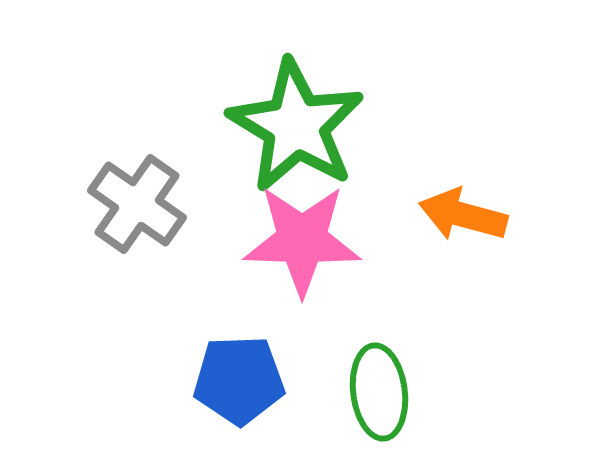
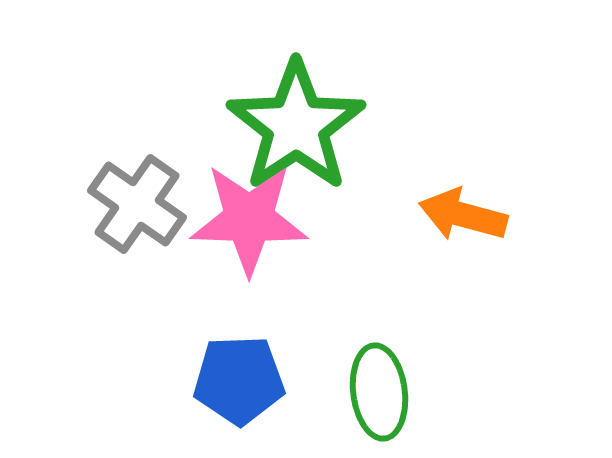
green star: rotated 7 degrees clockwise
pink star: moved 53 px left, 21 px up
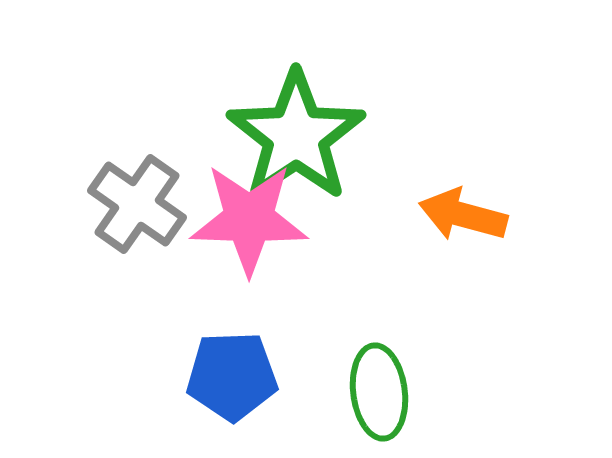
green star: moved 10 px down
blue pentagon: moved 7 px left, 4 px up
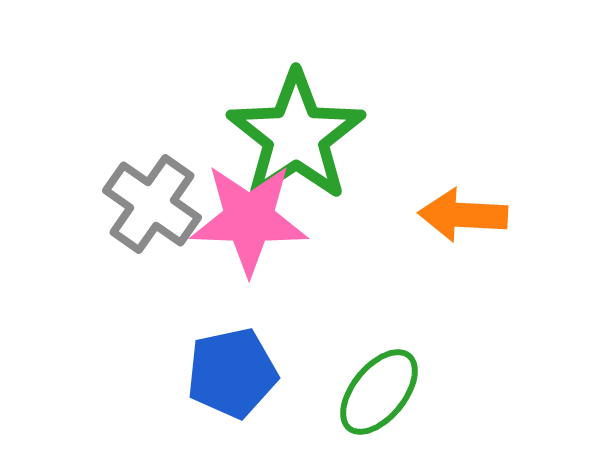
gray cross: moved 15 px right
orange arrow: rotated 12 degrees counterclockwise
blue pentagon: moved 3 px up; rotated 10 degrees counterclockwise
green ellipse: rotated 46 degrees clockwise
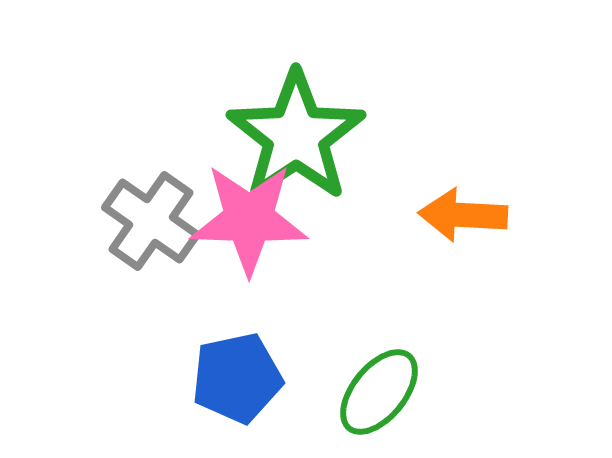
gray cross: moved 1 px left, 17 px down
blue pentagon: moved 5 px right, 5 px down
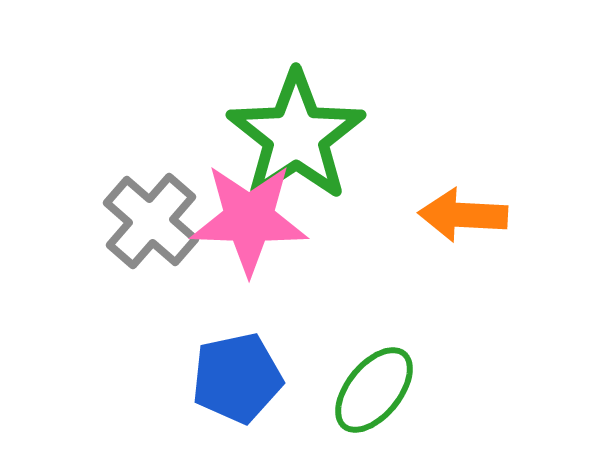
gray cross: rotated 6 degrees clockwise
green ellipse: moved 5 px left, 2 px up
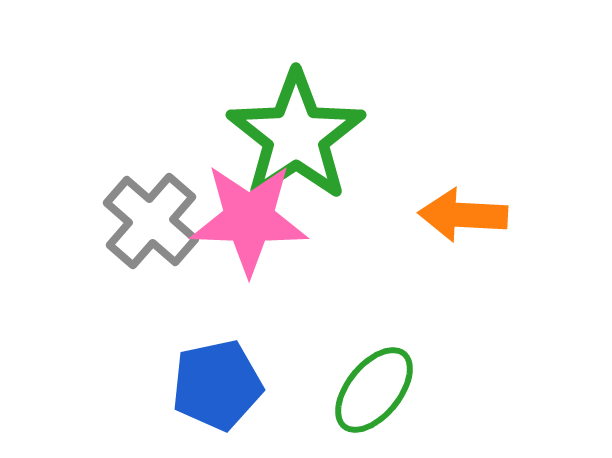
blue pentagon: moved 20 px left, 7 px down
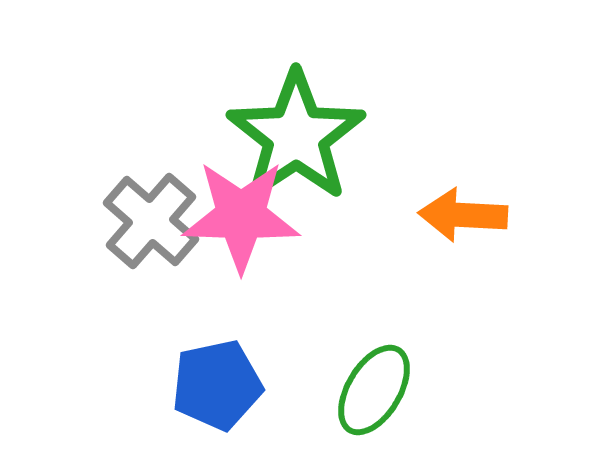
pink star: moved 8 px left, 3 px up
green ellipse: rotated 8 degrees counterclockwise
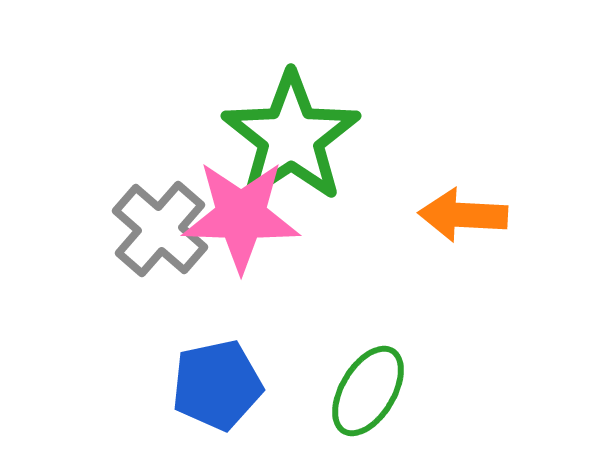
green star: moved 5 px left, 1 px down
gray cross: moved 9 px right, 8 px down
green ellipse: moved 6 px left, 1 px down
